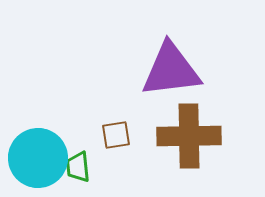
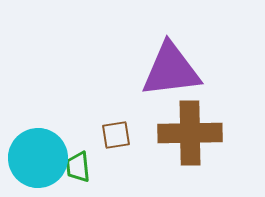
brown cross: moved 1 px right, 3 px up
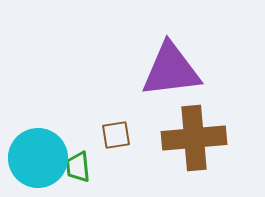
brown cross: moved 4 px right, 5 px down; rotated 4 degrees counterclockwise
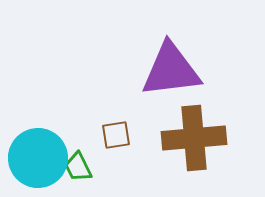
green trapezoid: rotated 20 degrees counterclockwise
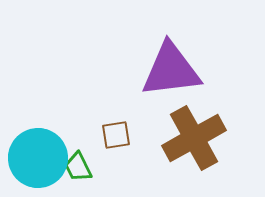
brown cross: rotated 24 degrees counterclockwise
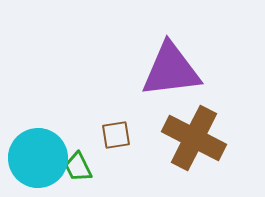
brown cross: rotated 34 degrees counterclockwise
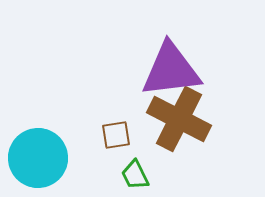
brown cross: moved 15 px left, 19 px up
green trapezoid: moved 57 px right, 8 px down
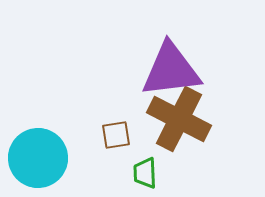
green trapezoid: moved 10 px right, 2 px up; rotated 24 degrees clockwise
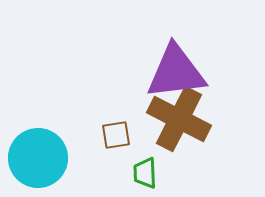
purple triangle: moved 5 px right, 2 px down
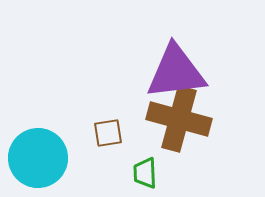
brown cross: rotated 12 degrees counterclockwise
brown square: moved 8 px left, 2 px up
